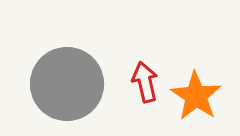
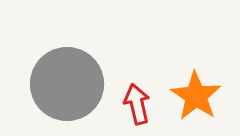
red arrow: moved 8 px left, 22 px down
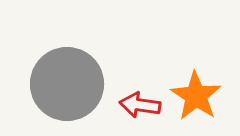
red arrow: moved 3 px right, 1 px down; rotated 69 degrees counterclockwise
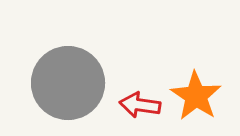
gray circle: moved 1 px right, 1 px up
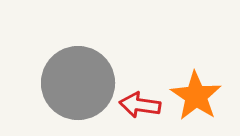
gray circle: moved 10 px right
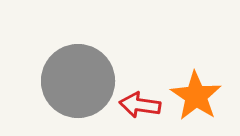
gray circle: moved 2 px up
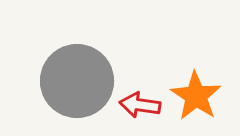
gray circle: moved 1 px left
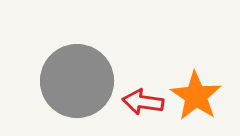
red arrow: moved 3 px right, 3 px up
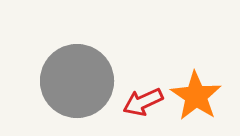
red arrow: rotated 33 degrees counterclockwise
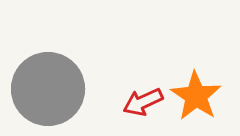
gray circle: moved 29 px left, 8 px down
